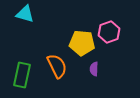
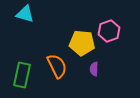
pink hexagon: moved 1 px up
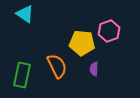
cyan triangle: rotated 18 degrees clockwise
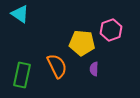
cyan triangle: moved 5 px left
pink hexagon: moved 2 px right, 1 px up
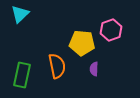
cyan triangle: rotated 42 degrees clockwise
orange semicircle: rotated 15 degrees clockwise
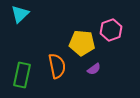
purple semicircle: rotated 128 degrees counterclockwise
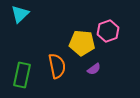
pink hexagon: moved 3 px left, 1 px down
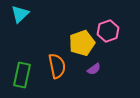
yellow pentagon: rotated 25 degrees counterclockwise
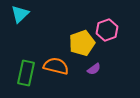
pink hexagon: moved 1 px left, 1 px up
orange semicircle: moved 1 px left; rotated 65 degrees counterclockwise
green rectangle: moved 4 px right, 2 px up
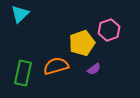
pink hexagon: moved 2 px right
orange semicircle: rotated 30 degrees counterclockwise
green rectangle: moved 3 px left
